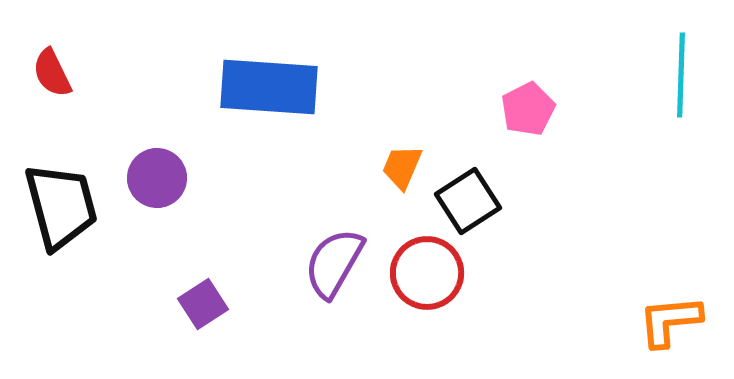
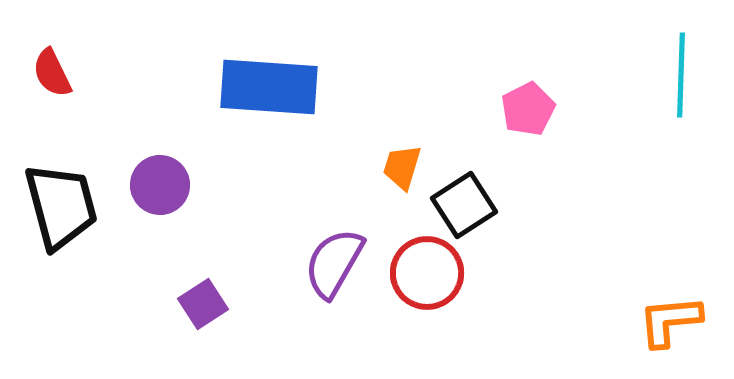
orange trapezoid: rotated 6 degrees counterclockwise
purple circle: moved 3 px right, 7 px down
black square: moved 4 px left, 4 px down
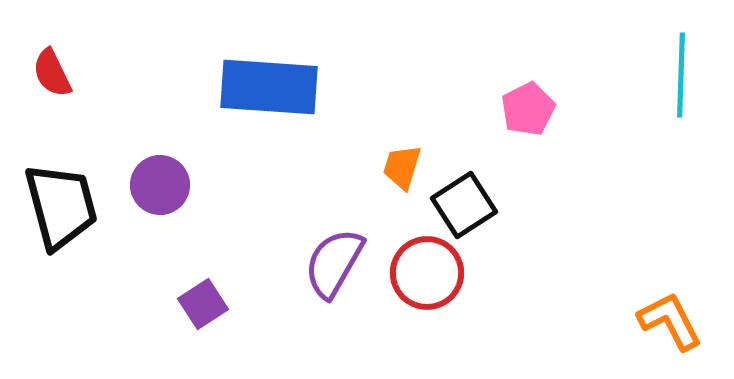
orange L-shape: rotated 68 degrees clockwise
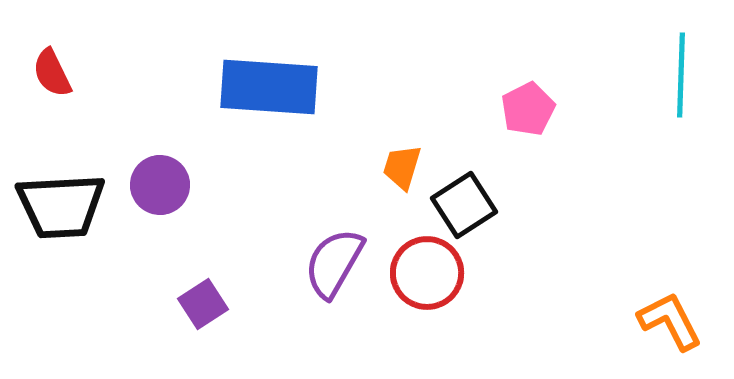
black trapezoid: rotated 102 degrees clockwise
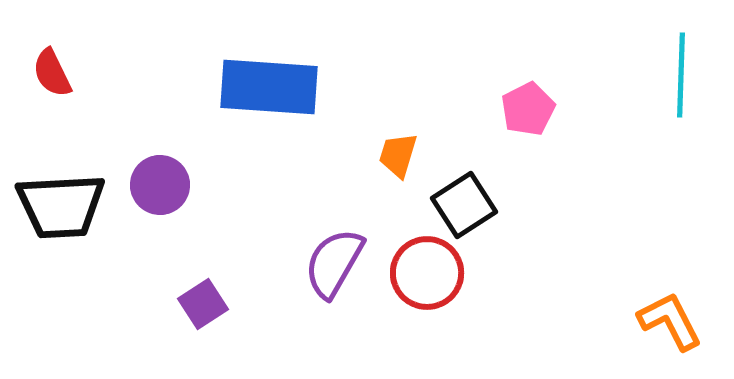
orange trapezoid: moved 4 px left, 12 px up
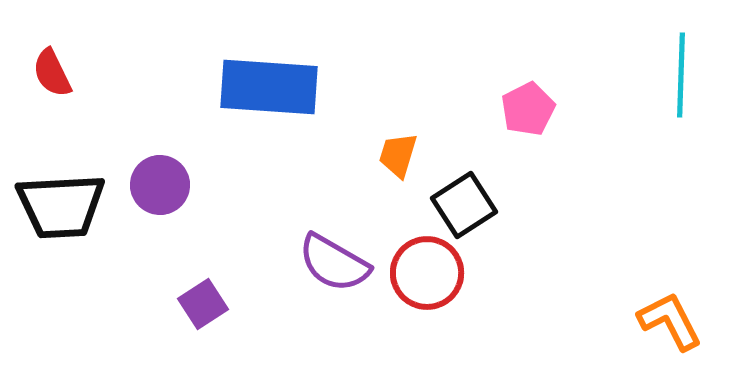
purple semicircle: rotated 90 degrees counterclockwise
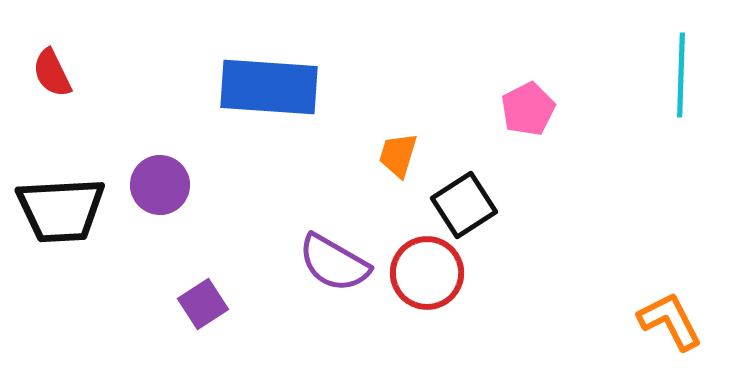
black trapezoid: moved 4 px down
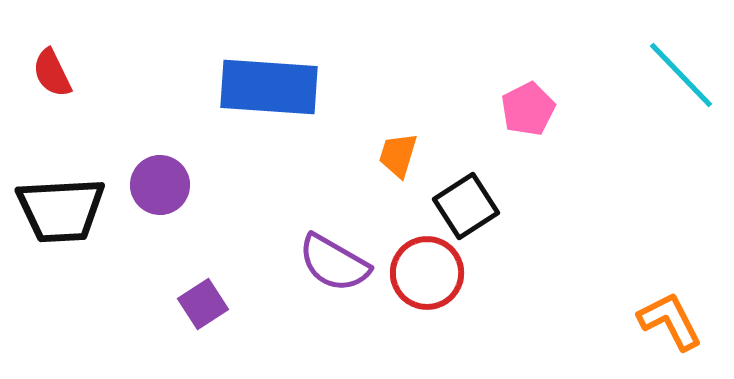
cyan line: rotated 46 degrees counterclockwise
black square: moved 2 px right, 1 px down
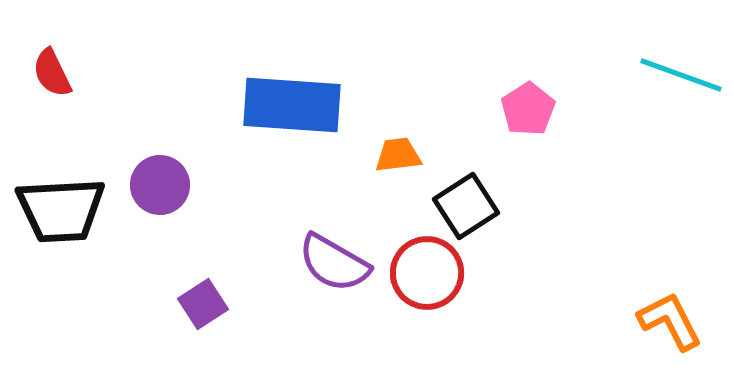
cyan line: rotated 26 degrees counterclockwise
blue rectangle: moved 23 px right, 18 px down
pink pentagon: rotated 6 degrees counterclockwise
orange trapezoid: rotated 66 degrees clockwise
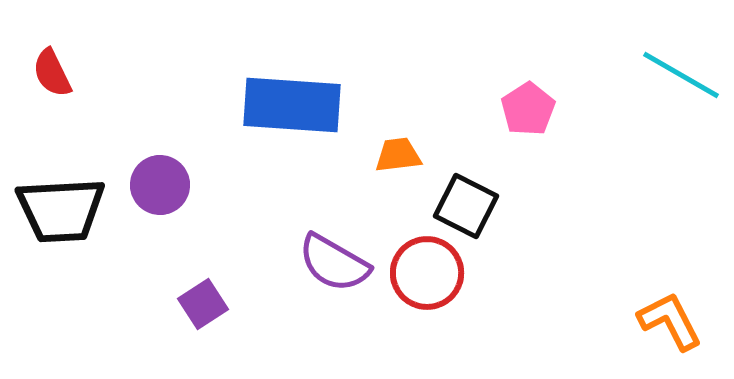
cyan line: rotated 10 degrees clockwise
black square: rotated 30 degrees counterclockwise
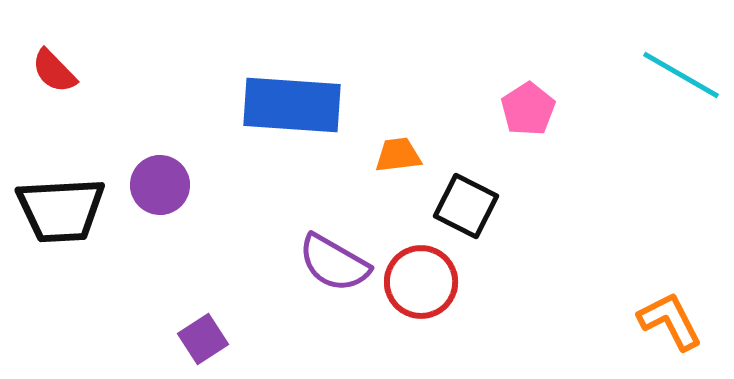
red semicircle: moved 2 px right, 2 px up; rotated 18 degrees counterclockwise
red circle: moved 6 px left, 9 px down
purple square: moved 35 px down
